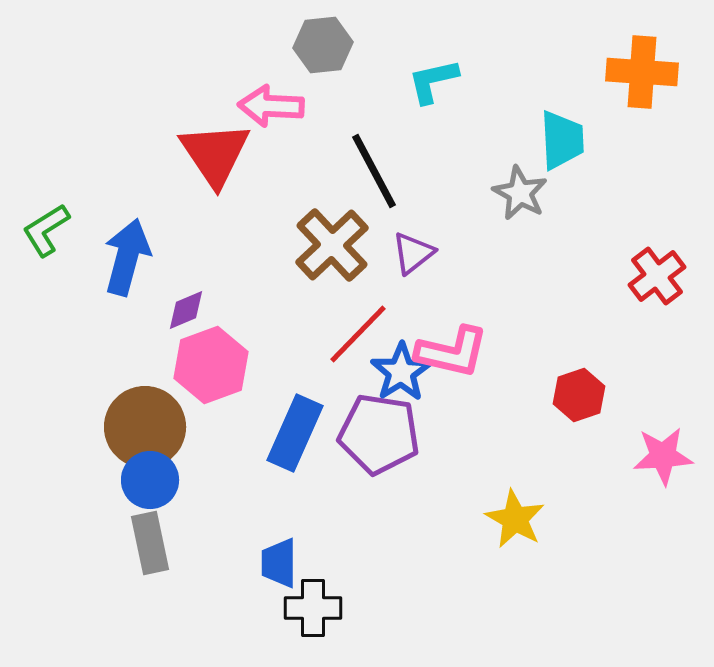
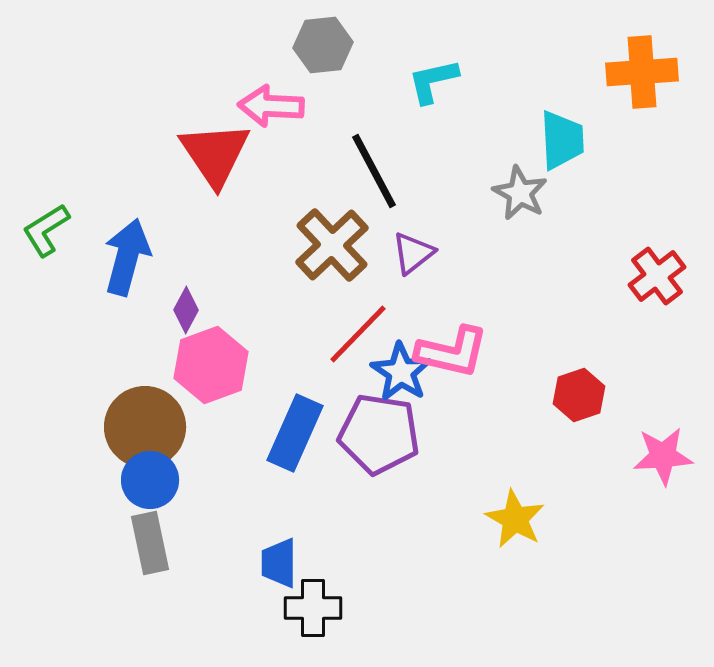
orange cross: rotated 8 degrees counterclockwise
purple diamond: rotated 39 degrees counterclockwise
blue star: rotated 6 degrees counterclockwise
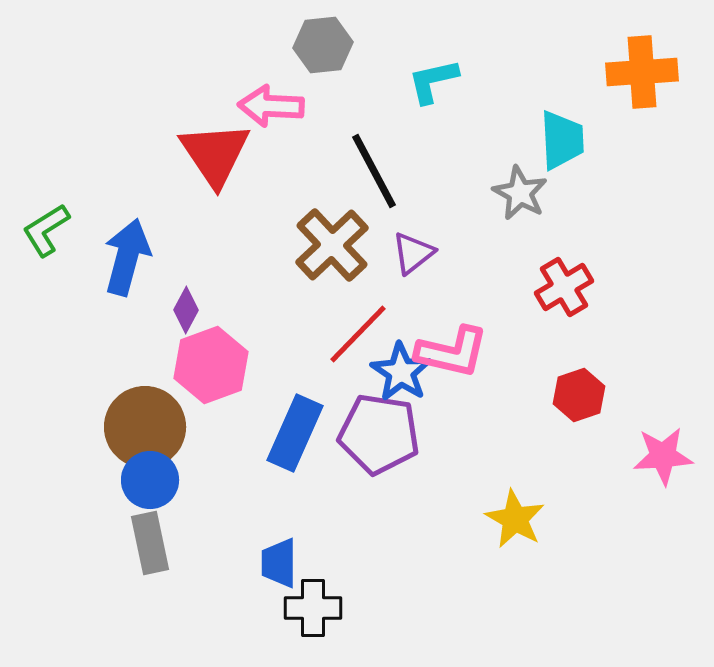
red cross: moved 93 px left, 11 px down; rotated 6 degrees clockwise
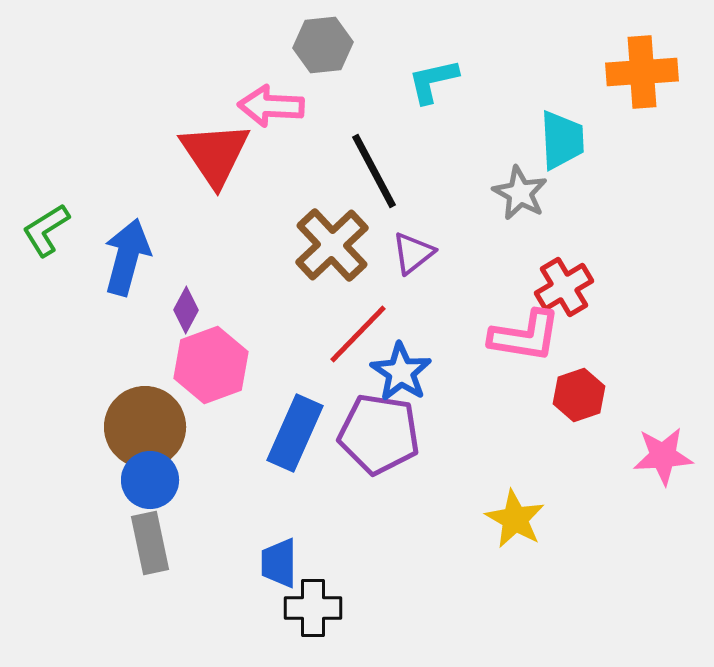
pink L-shape: moved 73 px right, 16 px up; rotated 4 degrees counterclockwise
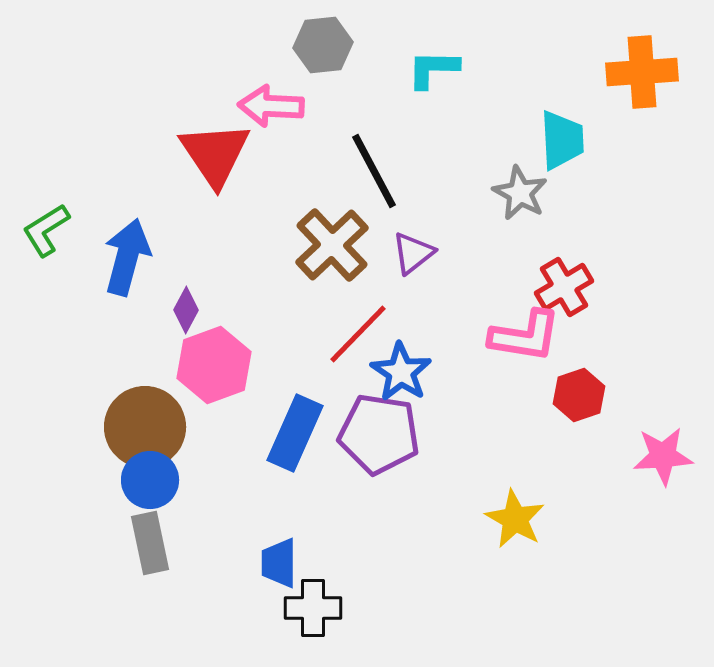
cyan L-shape: moved 12 px up; rotated 14 degrees clockwise
pink hexagon: moved 3 px right
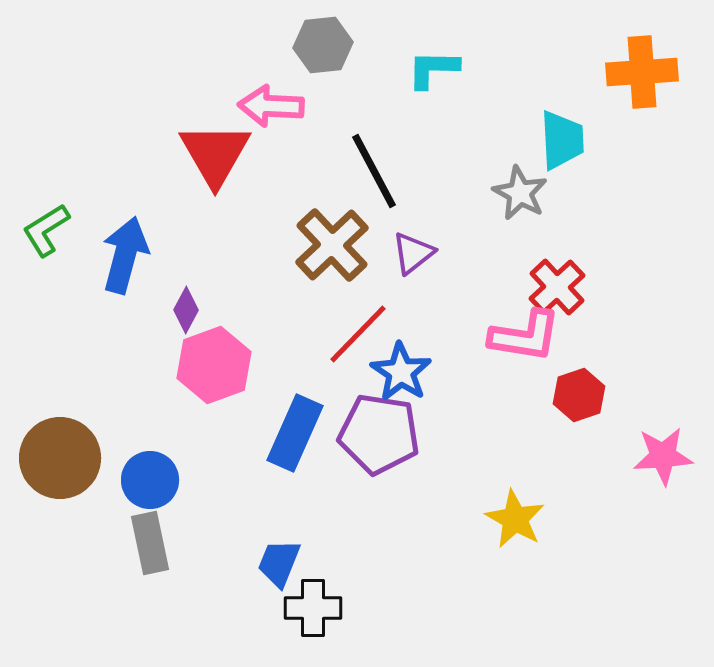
red triangle: rotated 4 degrees clockwise
blue arrow: moved 2 px left, 2 px up
red cross: moved 7 px left; rotated 12 degrees counterclockwise
brown circle: moved 85 px left, 31 px down
blue trapezoid: rotated 22 degrees clockwise
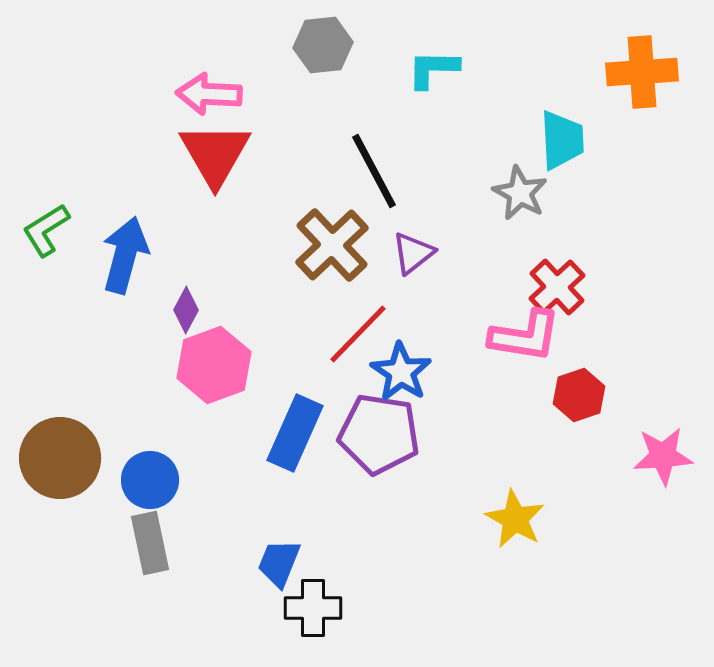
pink arrow: moved 62 px left, 12 px up
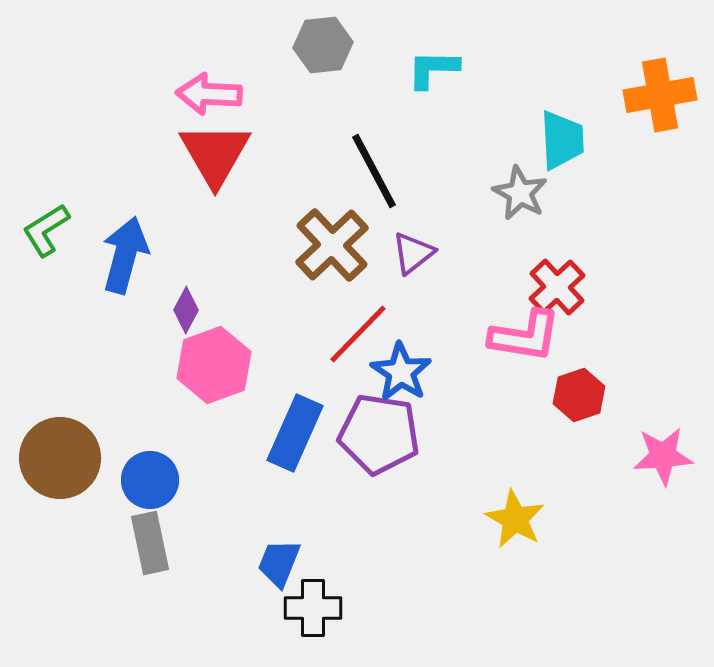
orange cross: moved 18 px right, 23 px down; rotated 6 degrees counterclockwise
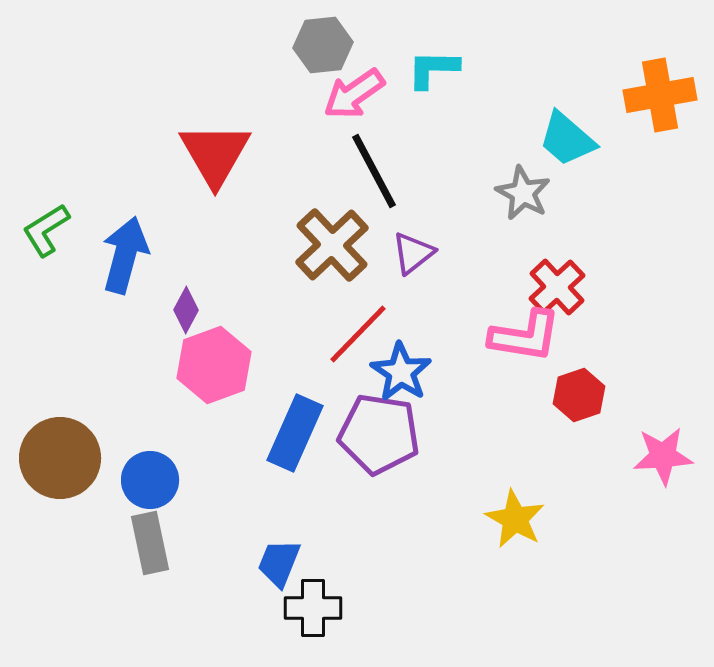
pink arrow: moved 145 px right; rotated 38 degrees counterclockwise
cyan trapezoid: moved 5 px right, 1 px up; rotated 134 degrees clockwise
gray star: moved 3 px right
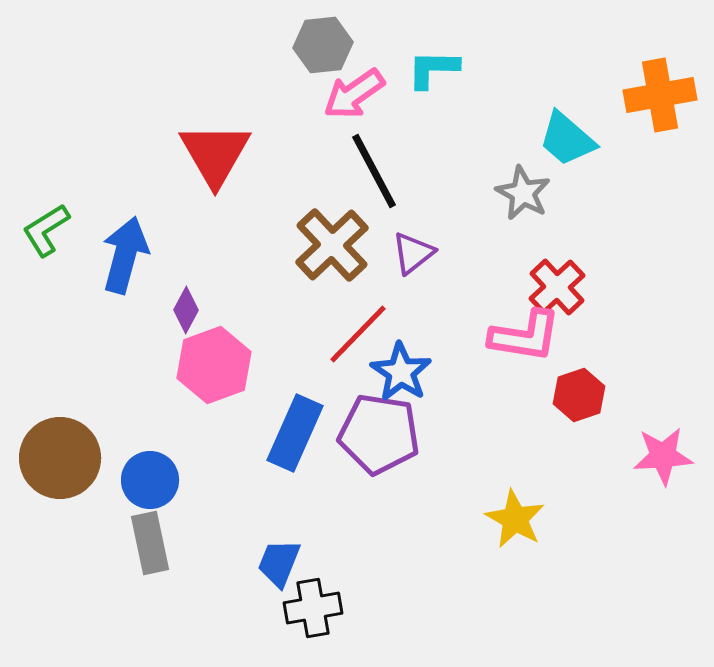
black cross: rotated 10 degrees counterclockwise
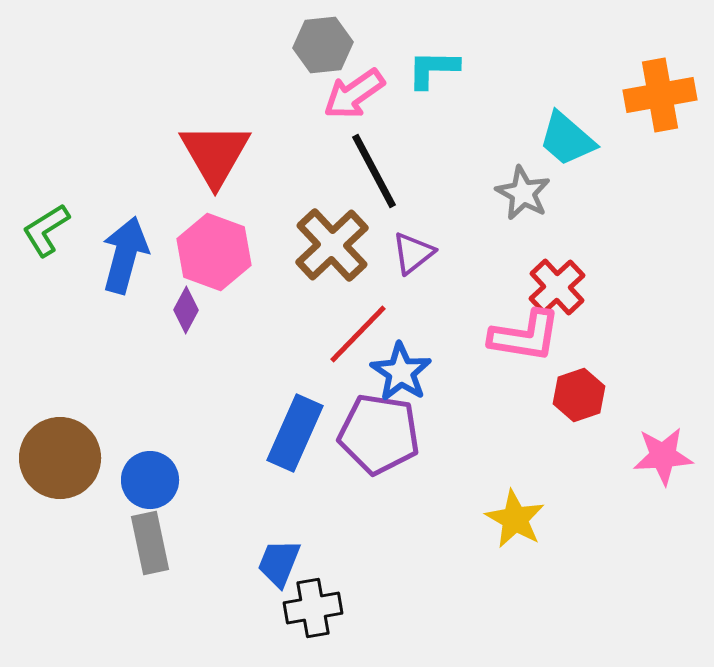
pink hexagon: moved 113 px up; rotated 20 degrees counterclockwise
